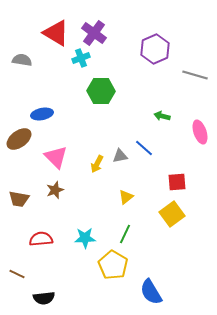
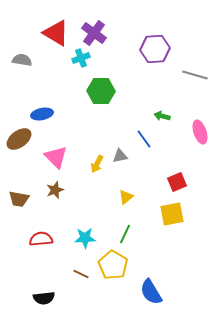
purple hexagon: rotated 20 degrees clockwise
blue line: moved 9 px up; rotated 12 degrees clockwise
red square: rotated 18 degrees counterclockwise
yellow square: rotated 25 degrees clockwise
brown line: moved 64 px right
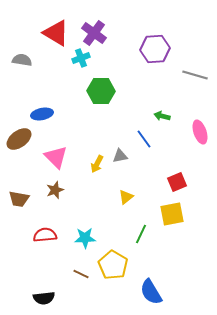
green line: moved 16 px right
red semicircle: moved 4 px right, 4 px up
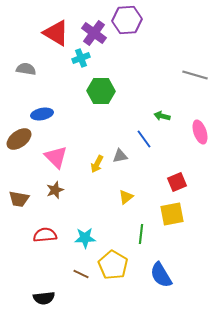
purple hexagon: moved 28 px left, 29 px up
gray semicircle: moved 4 px right, 9 px down
green line: rotated 18 degrees counterclockwise
blue semicircle: moved 10 px right, 17 px up
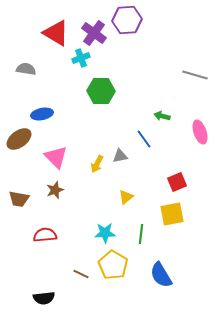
cyan star: moved 20 px right, 5 px up
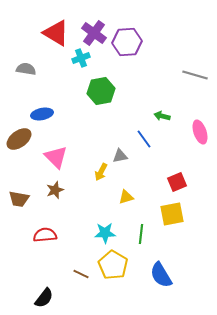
purple hexagon: moved 22 px down
green hexagon: rotated 12 degrees counterclockwise
yellow arrow: moved 4 px right, 8 px down
yellow triangle: rotated 21 degrees clockwise
black semicircle: rotated 45 degrees counterclockwise
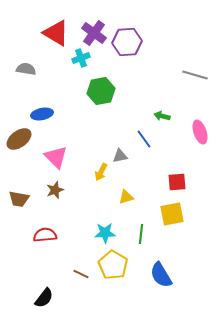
red square: rotated 18 degrees clockwise
